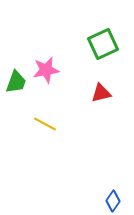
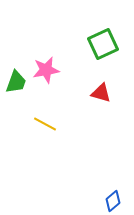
red triangle: rotated 30 degrees clockwise
blue diamond: rotated 15 degrees clockwise
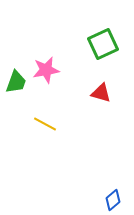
blue diamond: moved 1 px up
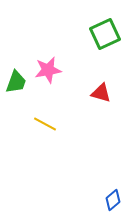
green square: moved 2 px right, 10 px up
pink star: moved 2 px right
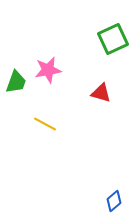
green square: moved 8 px right, 5 px down
blue diamond: moved 1 px right, 1 px down
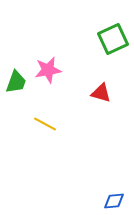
blue diamond: rotated 35 degrees clockwise
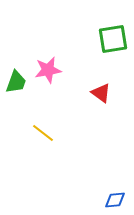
green square: rotated 16 degrees clockwise
red triangle: rotated 20 degrees clockwise
yellow line: moved 2 px left, 9 px down; rotated 10 degrees clockwise
blue diamond: moved 1 px right, 1 px up
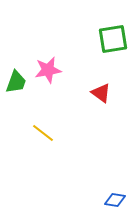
blue diamond: rotated 15 degrees clockwise
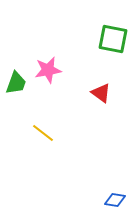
green square: rotated 20 degrees clockwise
green trapezoid: moved 1 px down
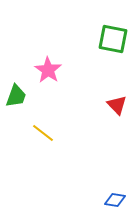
pink star: rotated 28 degrees counterclockwise
green trapezoid: moved 13 px down
red triangle: moved 16 px right, 12 px down; rotated 10 degrees clockwise
